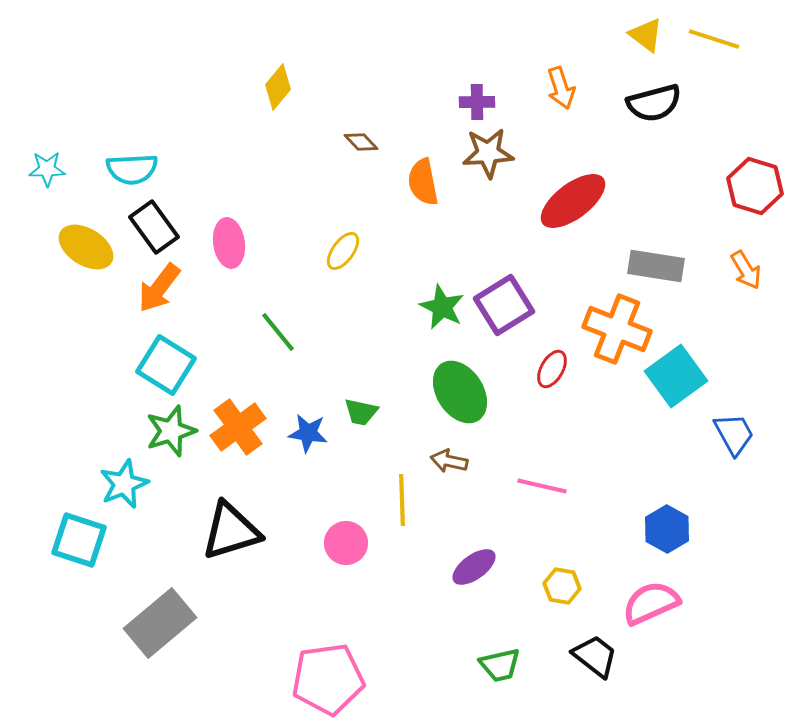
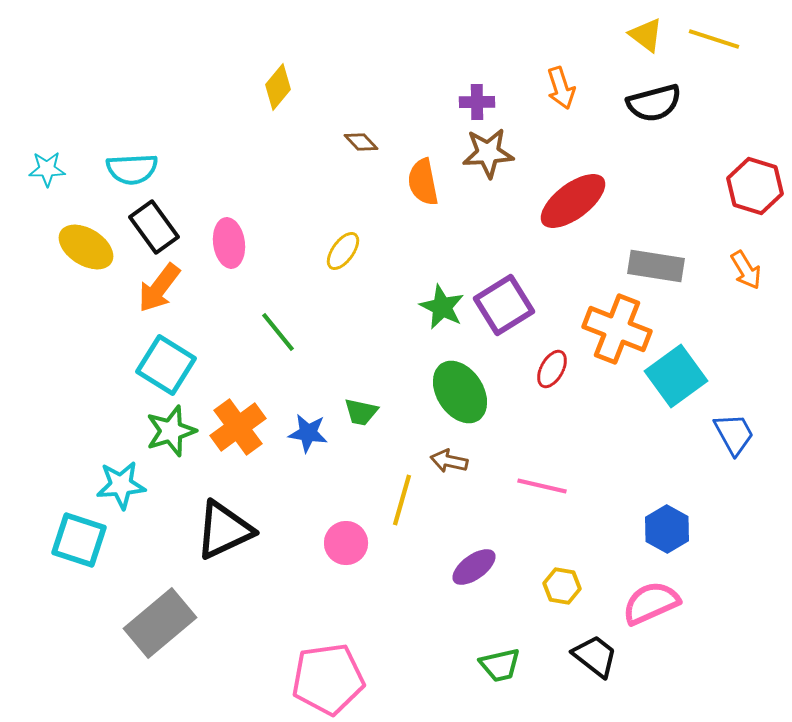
cyan star at (124, 484): moved 3 px left, 1 px down; rotated 18 degrees clockwise
yellow line at (402, 500): rotated 18 degrees clockwise
black triangle at (231, 531): moved 7 px left, 1 px up; rotated 8 degrees counterclockwise
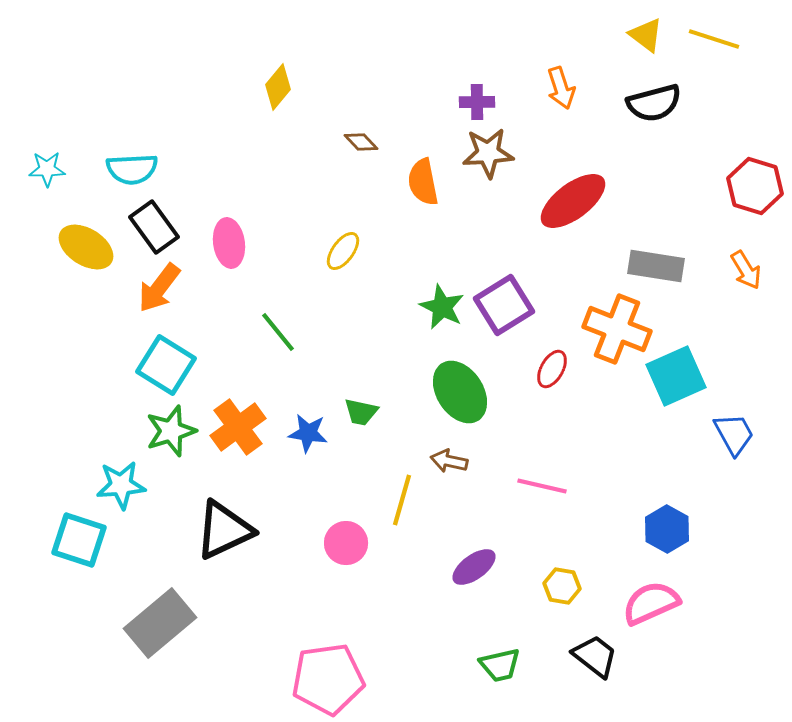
cyan square at (676, 376): rotated 12 degrees clockwise
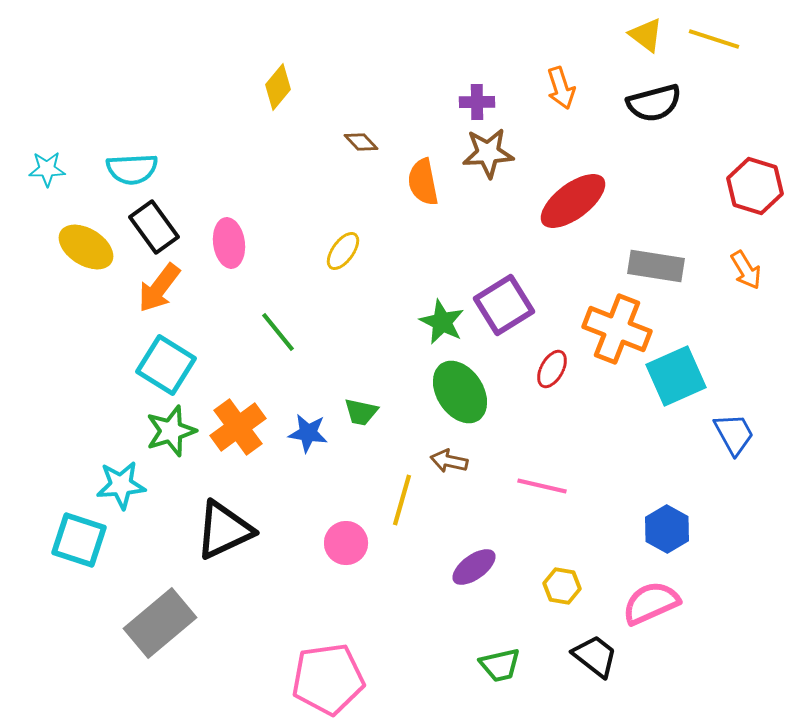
green star at (442, 307): moved 15 px down
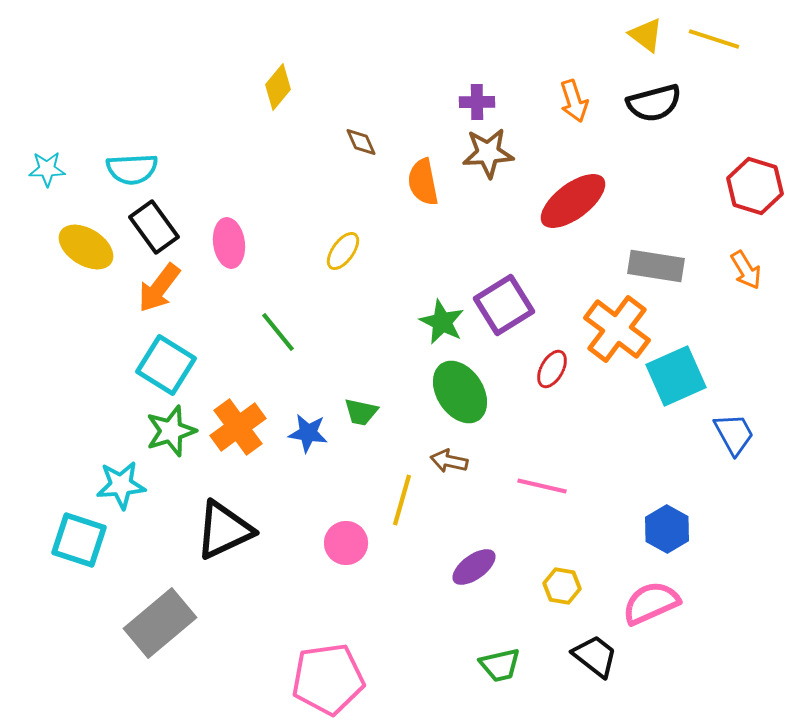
orange arrow at (561, 88): moved 13 px right, 13 px down
brown diamond at (361, 142): rotated 20 degrees clockwise
orange cross at (617, 329): rotated 16 degrees clockwise
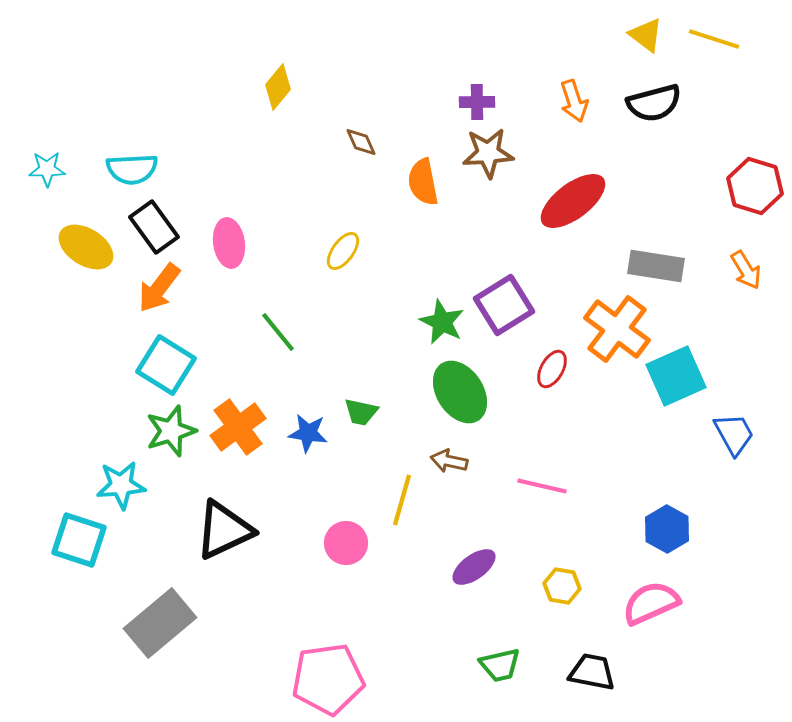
black trapezoid at (595, 656): moved 3 px left, 16 px down; rotated 27 degrees counterclockwise
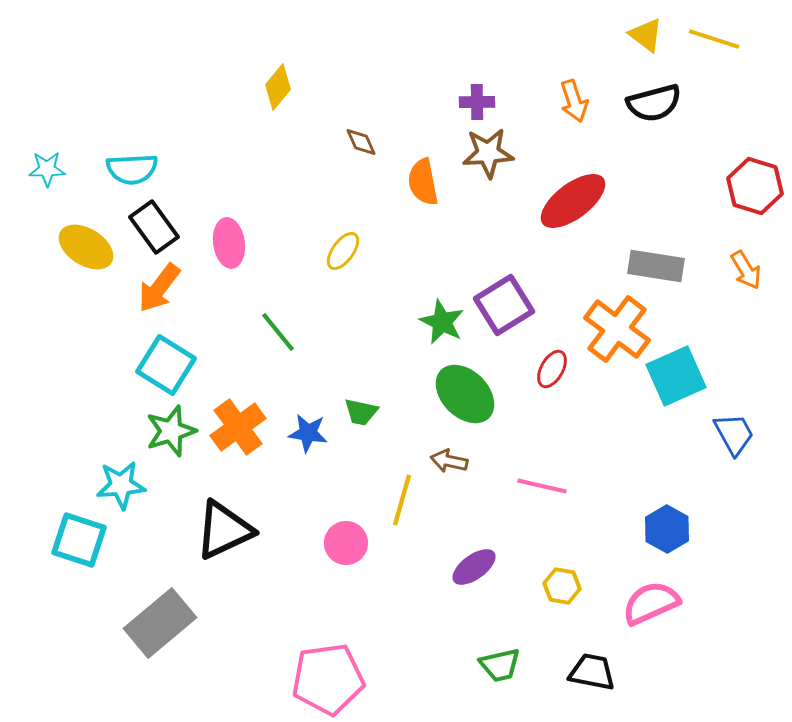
green ellipse at (460, 392): moved 5 px right, 2 px down; rotated 12 degrees counterclockwise
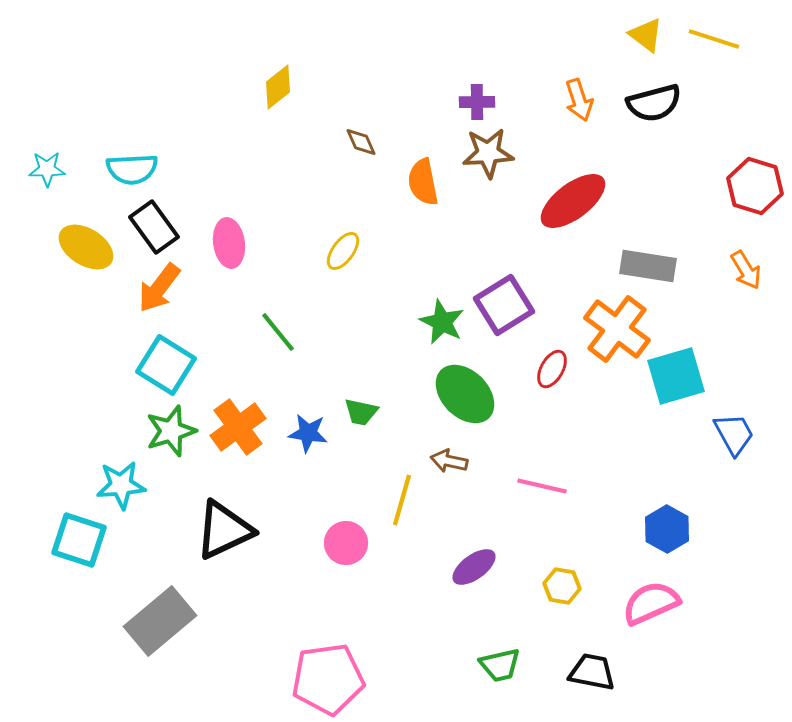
yellow diamond at (278, 87): rotated 12 degrees clockwise
orange arrow at (574, 101): moved 5 px right, 1 px up
gray rectangle at (656, 266): moved 8 px left
cyan square at (676, 376): rotated 8 degrees clockwise
gray rectangle at (160, 623): moved 2 px up
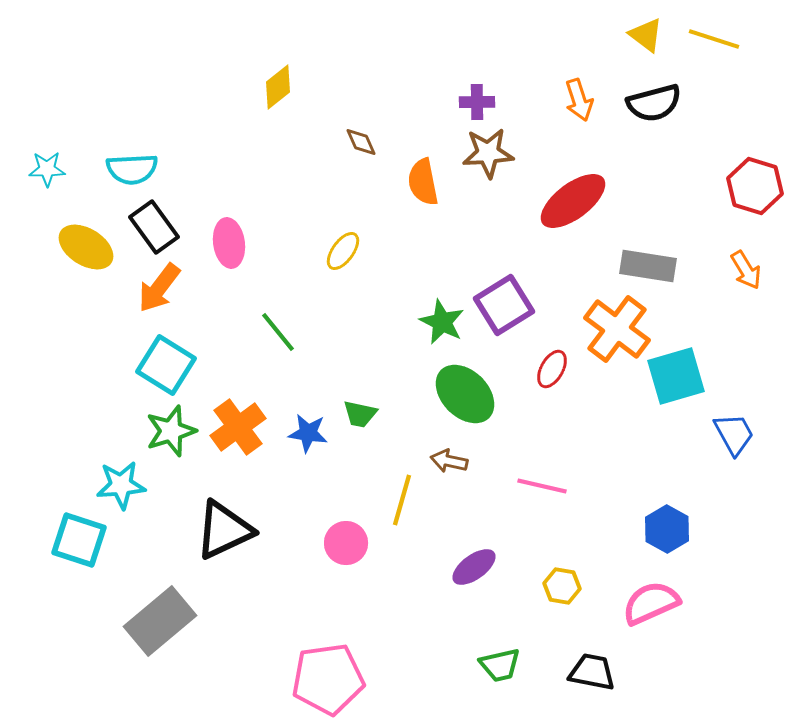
green trapezoid at (361, 412): moved 1 px left, 2 px down
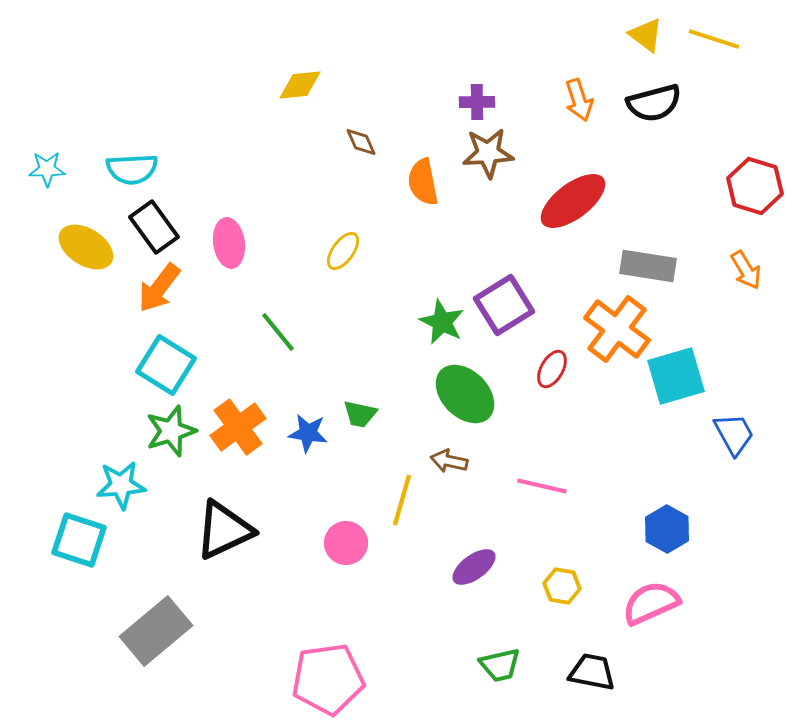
yellow diamond at (278, 87): moved 22 px right, 2 px up; rotated 33 degrees clockwise
gray rectangle at (160, 621): moved 4 px left, 10 px down
